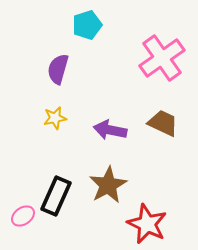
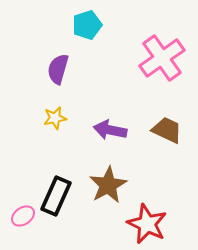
brown trapezoid: moved 4 px right, 7 px down
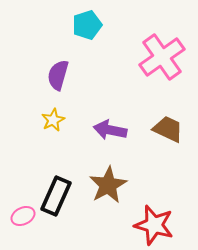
pink cross: moved 1 px up
purple semicircle: moved 6 px down
yellow star: moved 2 px left, 2 px down; rotated 15 degrees counterclockwise
brown trapezoid: moved 1 px right, 1 px up
pink ellipse: rotated 10 degrees clockwise
red star: moved 7 px right, 1 px down; rotated 9 degrees counterclockwise
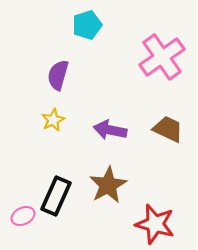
red star: moved 1 px right, 1 px up
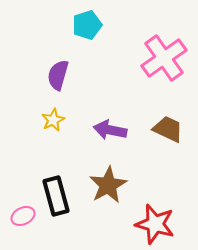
pink cross: moved 2 px right, 1 px down
black rectangle: rotated 39 degrees counterclockwise
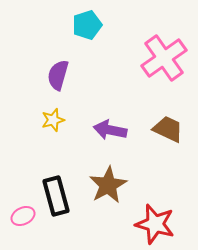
yellow star: rotated 10 degrees clockwise
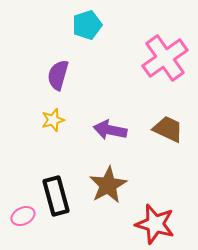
pink cross: moved 1 px right
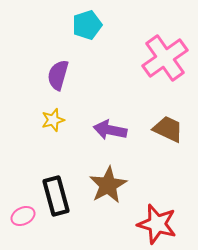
red star: moved 2 px right
